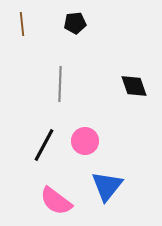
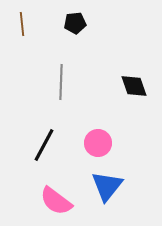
gray line: moved 1 px right, 2 px up
pink circle: moved 13 px right, 2 px down
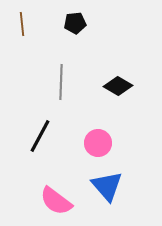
black diamond: moved 16 px left; rotated 40 degrees counterclockwise
black line: moved 4 px left, 9 px up
blue triangle: rotated 20 degrees counterclockwise
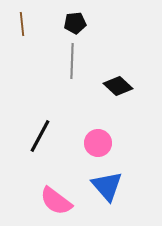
gray line: moved 11 px right, 21 px up
black diamond: rotated 12 degrees clockwise
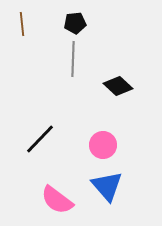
gray line: moved 1 px right, 2 px up
black line: moved 3 px down; rotated 16 degrees clockwise
pink circle: moved 5 px right, 2 px down
pink semicircle: moved 1 px right, 1 px up
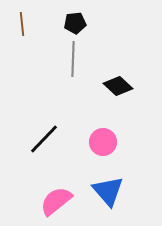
black line: moved 4 px right
pink circle: moved 3 px up
blue triangle: moved 1 px right, 5 px down
pink semicircle: moved 1 px left, 1 px down; rotated 104 degrees clockwise
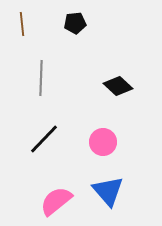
gray line: moved 32 px left, 19 px down
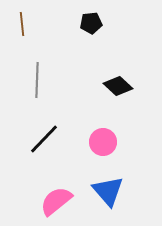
black pentagon: moved 16 px right
gray line: moved 4 px left, 2 px down
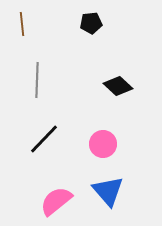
pink circle: moved 2 px down
